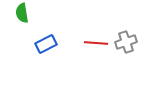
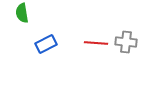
gray cross: rotated 25 degrees clockwise
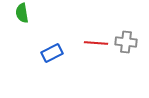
blue rectangle: moved 6 px right, 9 px down
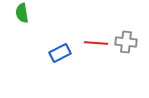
blue rectangle: moved 8 px right
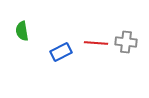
green semicircle: moved 18 px down
blue rectangle: moved 1 px right, 1 px up
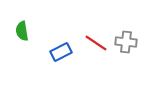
red line: rotated 30 degrees clockwise
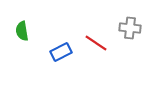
gray cross: moved 4 px right, 14 px up
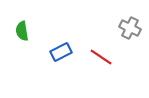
gray cross: rotated 20 degrees clockwise
red line: moved 5 px right, 14 px down
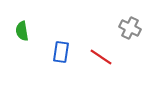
blue rectangle: rotated 55 degrees counterclockwise
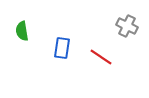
gray cross: moved 3 px left, 2 px up
blue rectangle: moved 1 px right, 4 px up
